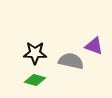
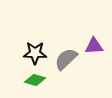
purple triangle: rotated 24 degrees counterclockwise
gray semicircle: moved 5 px left, 2 px up; rotated 55 degrees counterclockwise
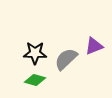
purple triangle: rotated 18 degrees counterclockwise
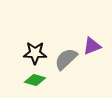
purple triangle: moved 2 px left
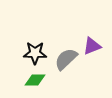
green diamond: rotated 15 degrees counterclockwise
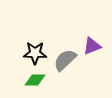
gray semicircle: moved 1 px left, 1 px down
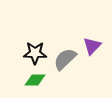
purple triangle: rotated 24 degrees counterclockwise
gray semicircle: moved 1 px up
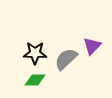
gray semicircle: moved 1 px right
